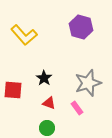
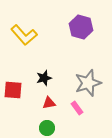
black star: rotated 21 degrees clockwise
red triangle: rotated 32 degrees counterclockwise
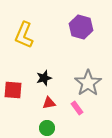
yellow L-shape: rotated 64 degrees clockwise
gray star: rotated 16 degrees counterclockwise
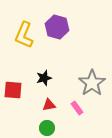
purple hexagon: moved 24 px left
gray star: moved 4 px right
red triangle: moved 2 px down
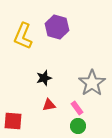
yellow L-shape: moved 1 px left, 1 px down
red square: moved 31 px down
green circle: moved 31 px right, 2 px up
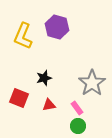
red square: moved 6 px right, 23 px up; rotated 18 degrees clockwise
